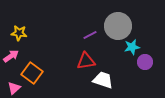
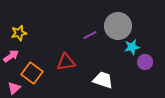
yellow star: rotated 21 degrees counterclockwise
red triangle: moved 20 px left, 1 px down
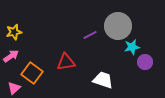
yellow star: moved 5 px left, 1 px up
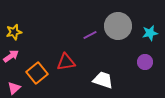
cyan star: moved 18 px right, 14 px up
orange square: moved 5 px right; rotated 15 degrees clockwise
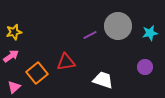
purple circle: moved 5 px down
pink triangle: moved 1 px up
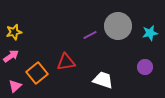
pink triangle: moved 1 px right, 1 px up
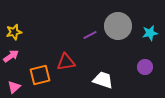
orange square: moved 3 px right, 2 px down; rotated 25 degrees clockwise
pink triangle: moved 1 px left, 1 px down
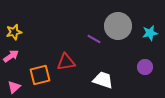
purple line: moved 4 px right, 4 px down; rotated 56 degrees clockwise
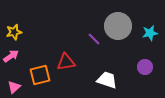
purple line: rotated 16 degrees clockwise
white trapezoid: moved 4 px right
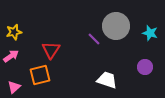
gray circle: moved 2 px left
cyan star: rotated 28 degrees clockwise
red triangle: moved 15 px left, 12 px up; rotated 48 degrees counterclockwise
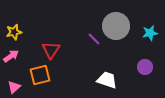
cyan star: rotated 28 degrees counterclockwise
